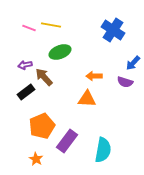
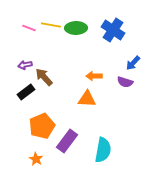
green ellipse: moved 16 px right, 24 px up; rotated 20 degrees clockwise
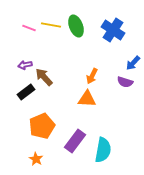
green ellipse: moved 2 px up; rotated 70 degrees clockwise
orange arrow: moved 2 px left; rotated 63 degrees counterclockwise
purple rectangle: moved 8 px right
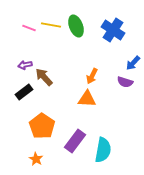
black rectangle: moved 2 px left
orange pentagon: rotated 15 degrees counterclockwise
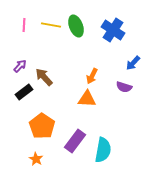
pink line: moved 5 px left, 3 px up; rotated 72 degrees clockwise
purple arrow: moved 5 px left, 1 px down; rotated 144 degrees clockwise
purple semicircle: moved 1 px left, 5 px down
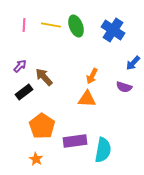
purple rectangle: rotated 45 degrees clockwise
